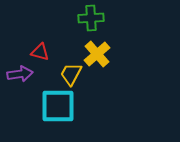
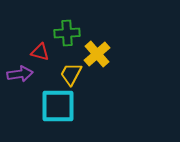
green cross: moved 24 px left, 15 px down
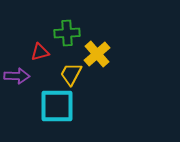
red triangle: rotated 30 degrees counterclockwise
purple arrow: moved 3 px left, 2 px down; rotated 10 degrees clockwise
cyan square: moved 1 px left
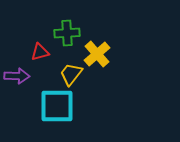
yellow trapezoid: rotated 10 degrees clockwise
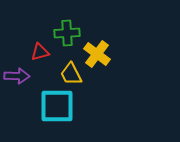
yellow cross: rotated 12 degrees counterclockwise
yellow trapezoid: rotated 65 degrees counterclockwise
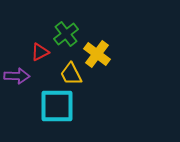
green cross: moved 1 px left, 1 px down; rotated 35 degrees counterclockwise
red triangle: rotated 12 degrees counterclockwise
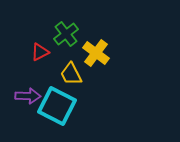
yellow cross: moved 1 px left, 1 px up
purple arrow: moved 11 px right, 20 px down
cyan square: rotated 27 degrees clockwise
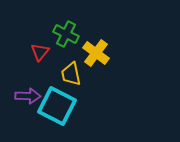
green cross: rotated 25 degrees counterclockwise
red triangle: rotated 24 degrees counterclockwise
yellow trapezoid: rotated 15 degrees clockwise
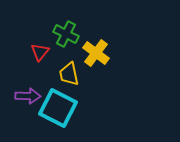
yellow trapezoid: moved 2 px left
cyan square: moved 1 px right, 2 px down
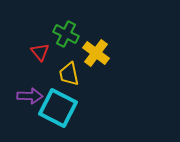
red triangle: rotated 18 degrees counterclockwise
purple arrow: moved 2 px right
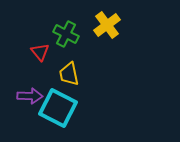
yellow cross: moved 11 px right, 28 px up; rotated 16 degrees clockwise
